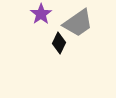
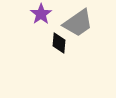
black diamond: rotated 20 degrees counterclockwise
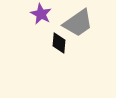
purple star: rotated 10 degrees counterclockwise
